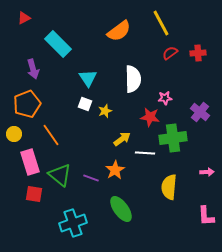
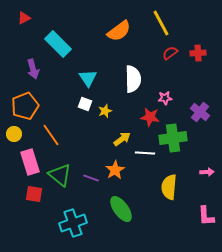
orange pentagon: moved 2 px left, 2 px down
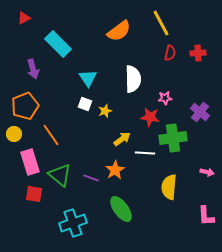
red semicircle: rotated 140 degrees clockwise
pink arrow: rotated 16 degrees clockwise
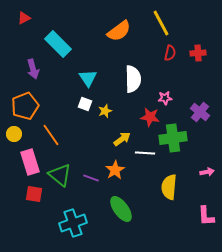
pink arrow: rotated 24 degrees counterclockwise
